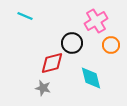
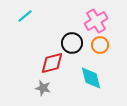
cyan line: rotated 63 degrees counterclockwise
orange circle: moved 11 px left
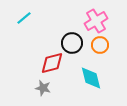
cyan line: moved 1 px left, 2 px down
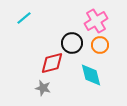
cyan diamond: moved 3 px up
